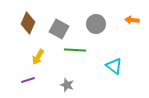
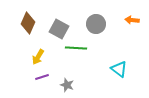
green line: moved 1 px right, 2 px up
cyan triangle: moved 5 px right, 3 px down
purple line: moved 14 px right, 3 px up
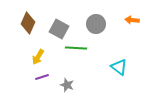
cyan triangle: moved 2 px up
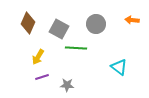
gray star: rotated 16 degrees counterclockwise
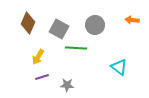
gray circle: moved 1 px left, 1 px down
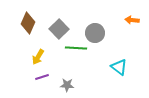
gray circle: moved 8 px down
gray square: rotated 18 degrees clockwise
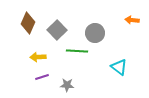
gray square: moved 2 px left, 1 px down
green line: moved 1 px right, 3 px down
yellow arrow: rotated 56 degrees clockwise
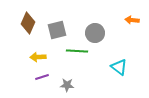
gray square: rotated 30 degrees clockwise
